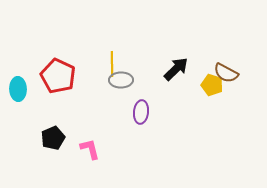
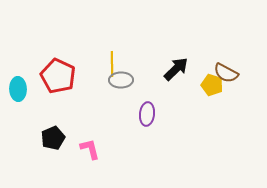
purple ellipse: moved 6 px right, 2 px down
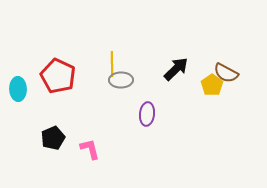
yellow pentagon: rotated 20 degrees clockwise
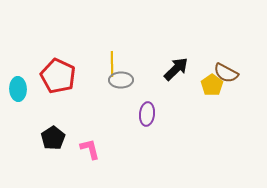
black pentagon: rotated 10 degrees counterclockwise
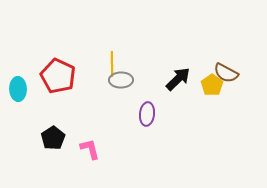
black arrow: moved 2 px right, 10 px down
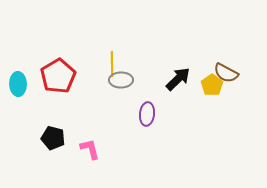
red pentagon: rotated 16 degrees clockwise
cyan ellipse: moved 5 px up
black pentagon: rotated 25 degrees counterclockwise
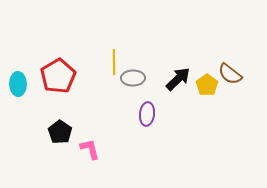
yellow line: moved 2 px right, 2 px up
brown semicircle: moved 4 px right, 1 px down; rotated 10 degrees clockwise
gray ellipse: moved 12 px right, 2 px up
yellow pentagon: moved 5 px left
black pentagon: moved 7 px right, 6 px up; rotated 20 degrees clockwise
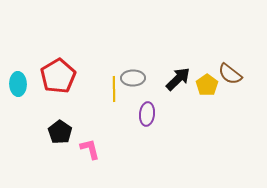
yellow line: moved 27 px down
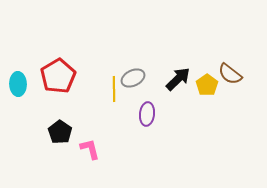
gray ellipse: rotated 25 degrees counterclockwise
